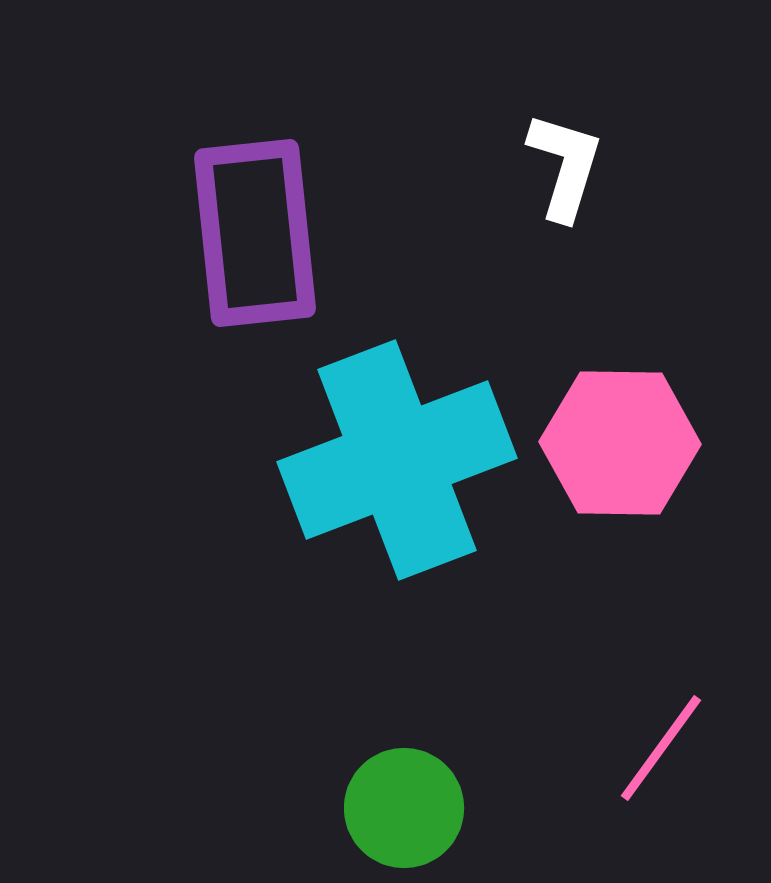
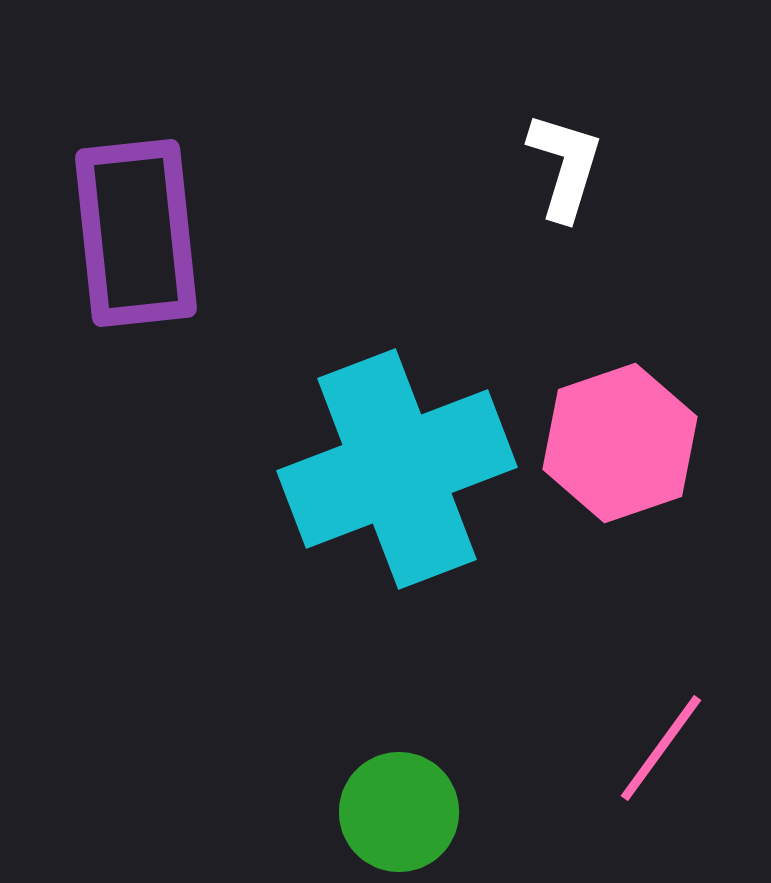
purple rectangle: moved 119 px left
pink hexagon: rotated 20 degrees counterclockwise
cyan cross: moved 9 px down
green circle: moved 5 px left, 4 px down
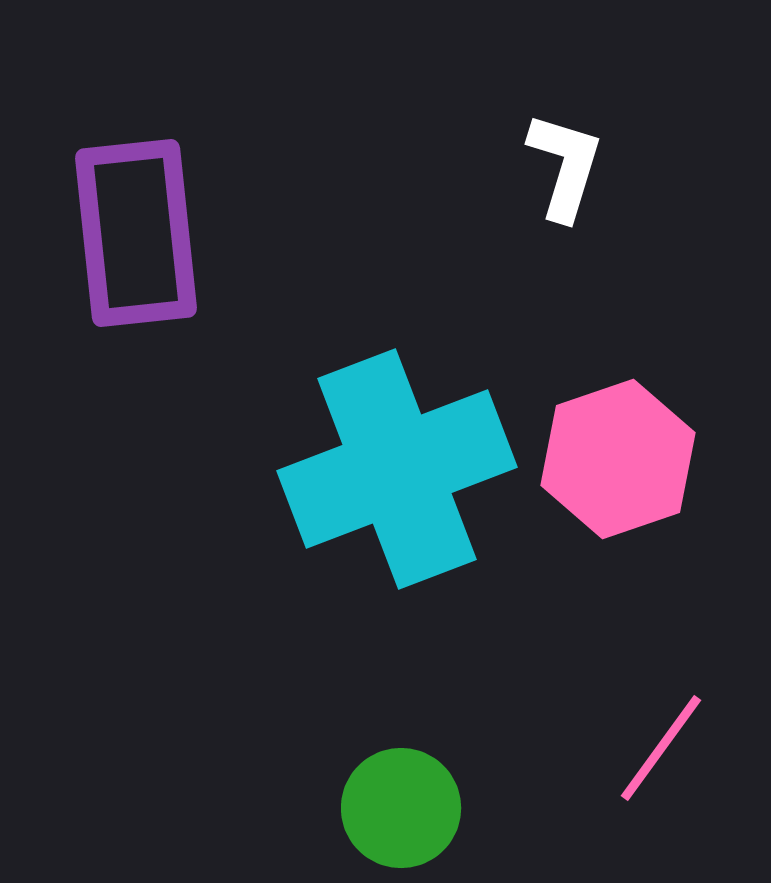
pink hexagon: moved 2 px left, 16 px down
green circle: moved 2 px right, 4 px up
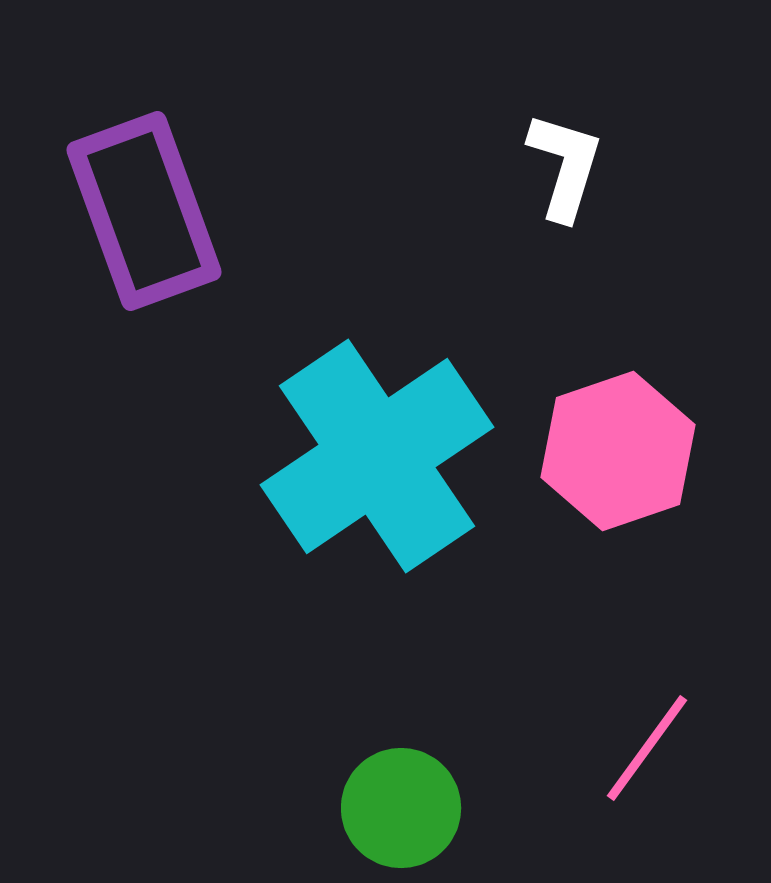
purple rectangle: moved 8 px right, 22 px up; rotated 14 degrees counterclockwise
pink hexagon: moved 8 px up
cyan cross: moved 20 px left, 13 px up; rotated 13 degrees counterclockwise
pink line: moved 14 px left
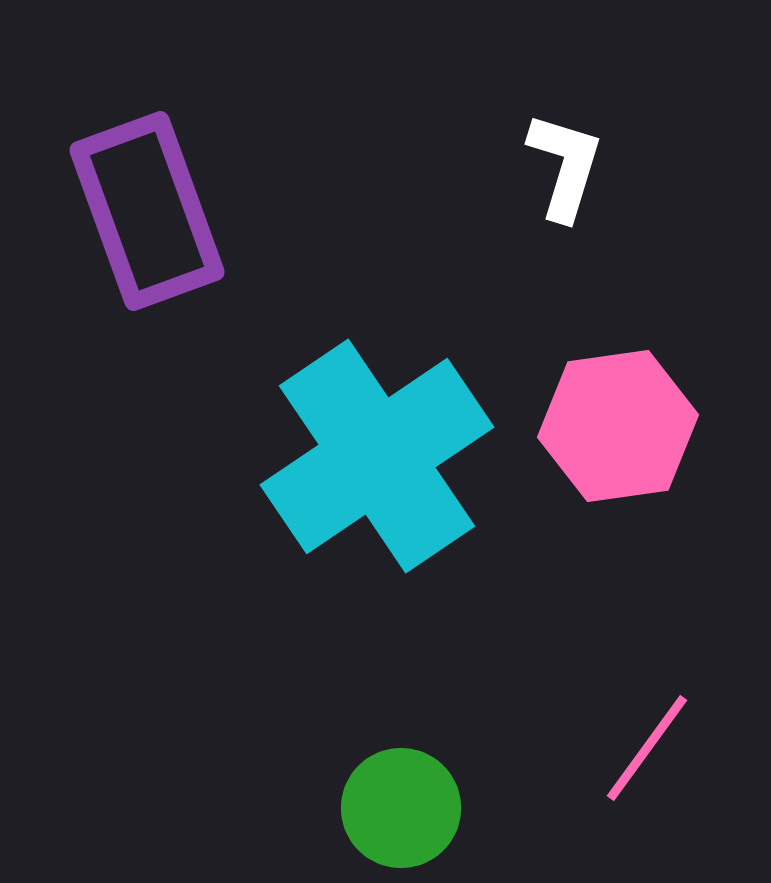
purple rectangle: moved 3 px right
pink hexagon: moved 25 px up; rotated 11 degrees clockwise
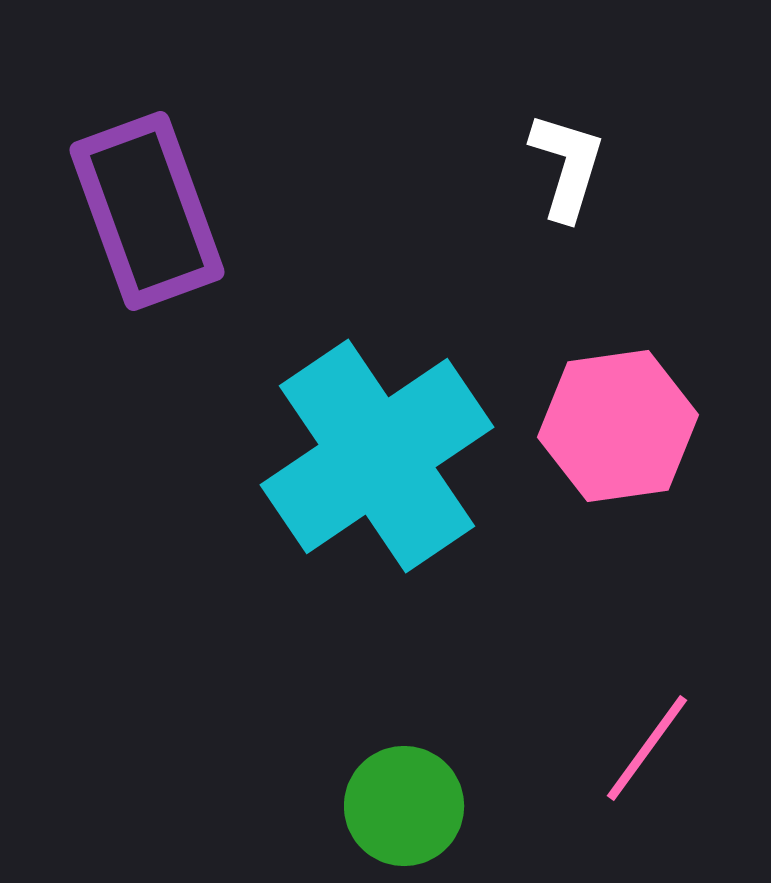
white L-shape: moved 2 px right
green circle: moved 3 px right, 2 px up
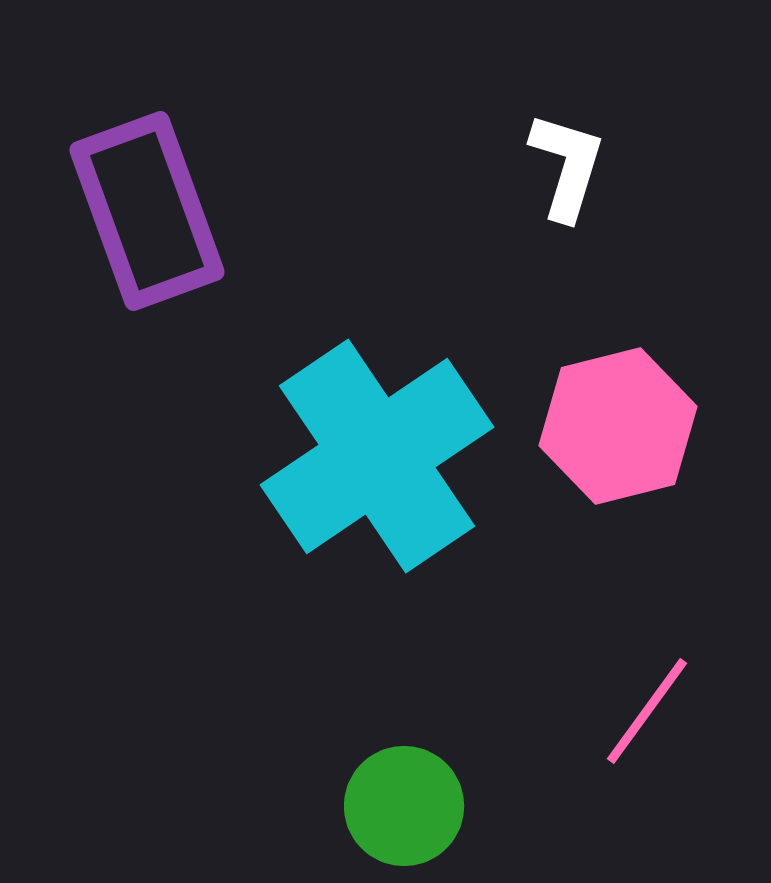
pink hexagon: rotated 6 degrees counterclockwise
pink line: moved 37 px up
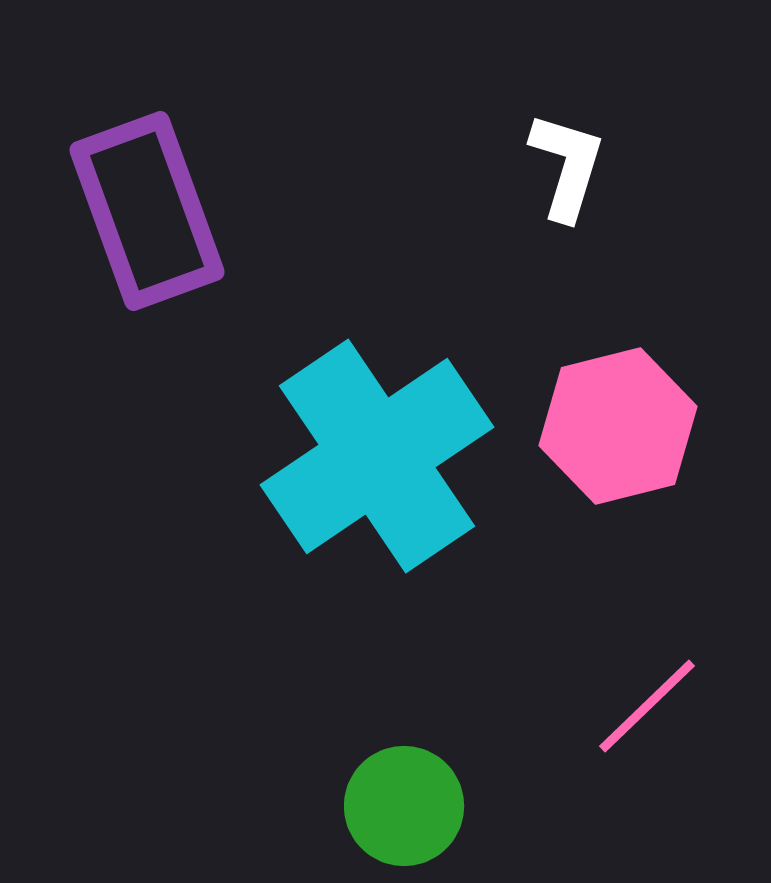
pink line: moved 5 px up; rotated 10 degrees clockwise
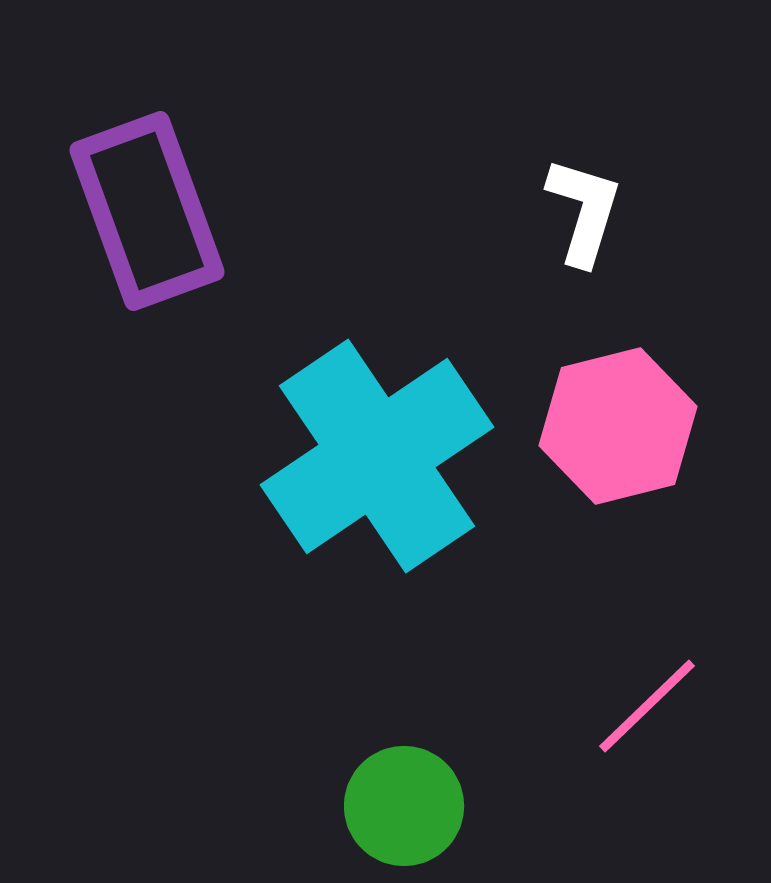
white L-shape: moved 17 px right, 45 px down
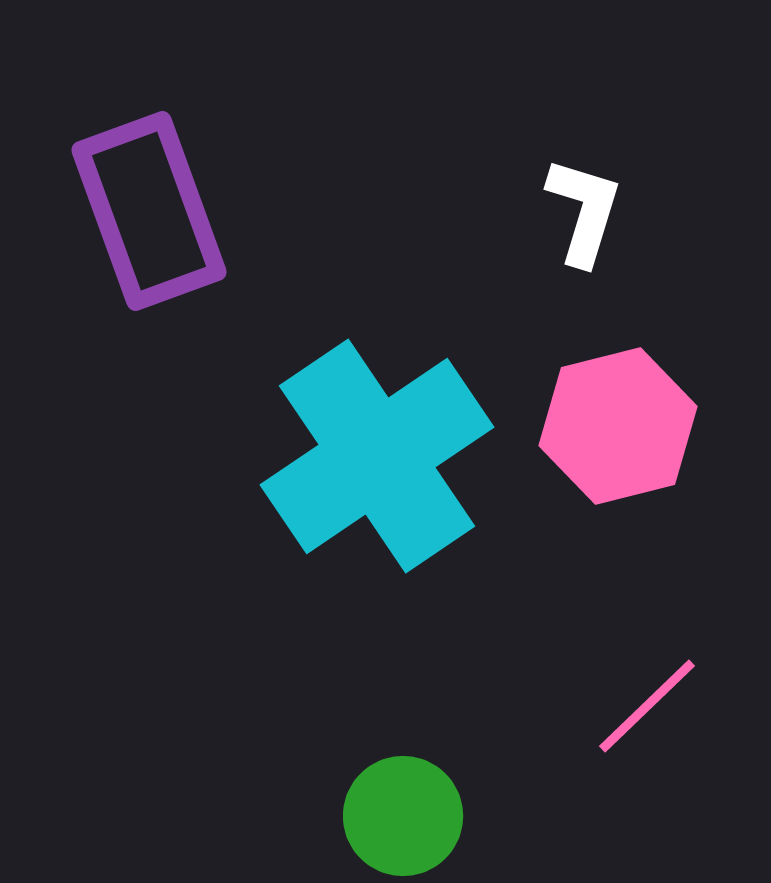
purple rectangle: moved 2 px right
green circle: moved 1 px left, 10 px down
